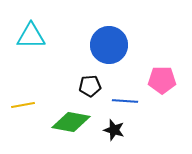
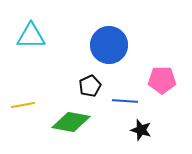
black pentagon: rotated 20 degrees counterclockwise
black star: moved 27 px right
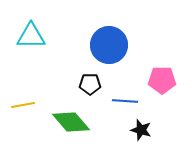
black pentagon: moved 2 px up; rotated 25 degrees clockwise
green diamond: rotated 39 degrees clockwise
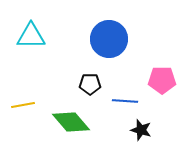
blue circle: moved 6 px up
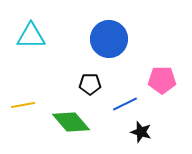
blue line: moved 3 px down; rotated 30 degrees counterclockwise
black star: moved 2 px down
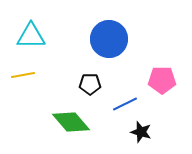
yellow line: moved 30 px up
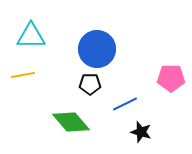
blue circle: moved 12 px left, 10 px down
pink pentagon: moved 9 px right, 2 px up
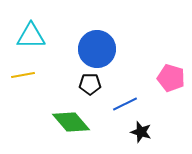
pink pentagon: rotated 16 degrees clockwise
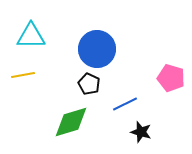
black pentagon: moved 1 px left; rotated 25 degrees clockwise
green diamond: rotated 66 degrees counterclockwise
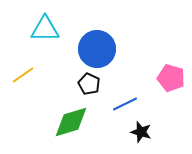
cyan triangle: moved 14 px right, 7 px up
yellow line: rotated 25 degrees counterclockwise
